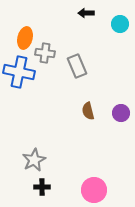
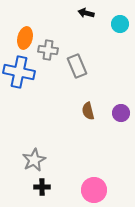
black arrow: rotated 14 degrees clockwise
gray cross: moved 3 px right, 3 px up
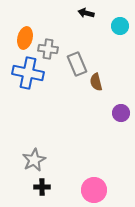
cyan circle: moved 2 px down
gray cross: moved 1 px up
gray rectangle: moved 2 px up
blue cross: moved 9 px right, 1 px down
brown semicircle: moved 8 px right, 29 px up
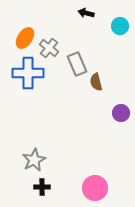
orange ellipse: rotated 20 degrees clockwise
gray cross: moved 1 px right, 1 px up; rotated 30 degrees clockwise
blue cross: rotated 12 degrees counterclockwise
pink circle: moved 1 px right, 2 px up
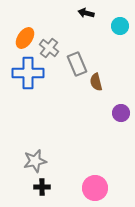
gray star: moved 1 px right, 1 px down; rotated 15 degrees clockwise
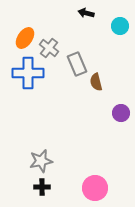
gray star: moved 6 px right
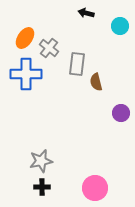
gray rectangle: rotated 30 degrees clockwise
blue cross: moved 2 px left, 1 px down
